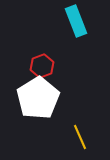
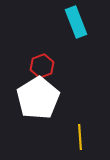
cyan rectangle: moved 1 px down
yellow line: rotated 20 degrees clockwise
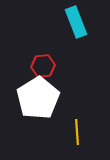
red hexagon: moved 1 px right; rotated 15 degrees clockwise
yellow line: moved 3 px left, 5 px up
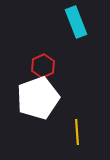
red hexagon: rotated 20 degrees counterclockwise
white pentagon: rotated 12 degrees clockwise
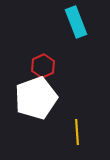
white pentagon: moved 2 px left
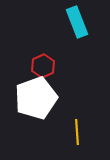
cyan rectangle: moved 1 px right
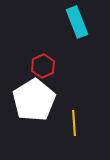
white pentagon: moved 2 px left, 2 px down; rotated 12 degrees counterclockwise
yellow line: moved 3 px left, 9 px up
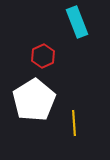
red hexagon: moved 10 px up
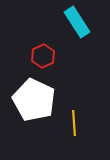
cyan rectangle: rotated 12 degrees counterclockwise
white pentagon: rotated 15 degrees counterclockwise
